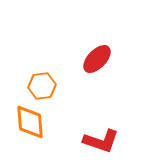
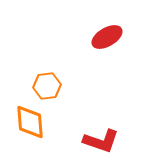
red ellipse: moved 10 px right, 22 px up; rotated 16 degrees clockwise
orange hexagon: moved 5 px right
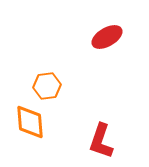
red L-shape: rotated 90 degrees clockwise
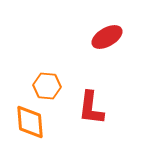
orange hexagon: rotated 12 degrees clockwise
red L-shape: moved 10 px left, 33 px up; rotated 12 degrees counterclockwise
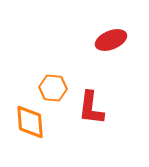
red ellipse: moved 4 px right, 3 px down; rotated 8 degrees clockwise
orange hexagon: moved 6 px right, 2 px down
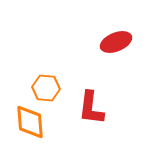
red ellipse: moved 5 px right, 2 px down
orange hexagon: moved 7 px left
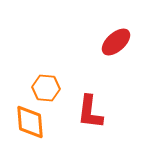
red ellipse: rotated 20 degrees counterclockwise
red L-shape: moved 1 px left, 4 px down
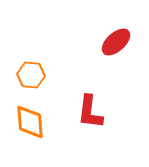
orange hexagon: moved 15 px left, 13 px up
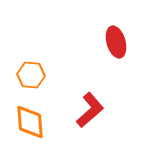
red ellipse: rotated 64 degrees counterclockwise
red L-shape: moved 2 px up; rotated 138 degrees counterclockwise
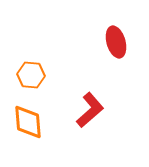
orange diamond: moved 2 px left
